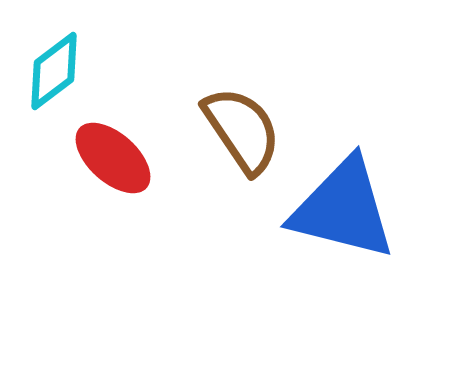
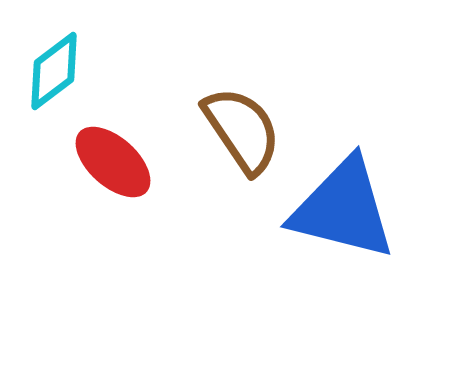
red ellipse: moved 4 px down
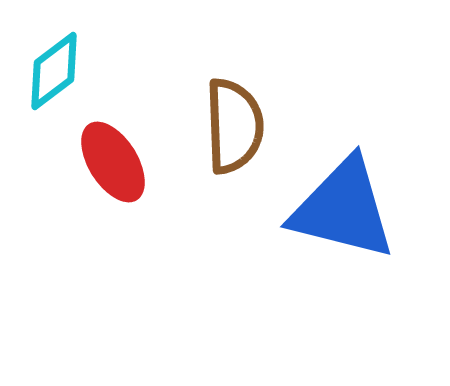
brown semicircle: moved 8 px left, 4 px up; rotated 32 degrees clockwise
red ellipse: rotated 16 degrees clockwise
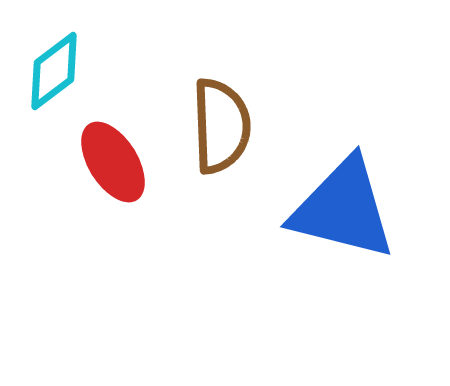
brown semicircle: moved 13 px left
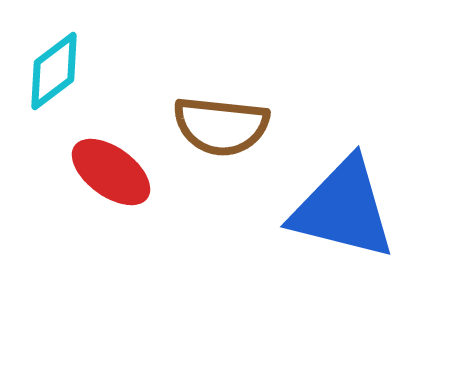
brown semicircle: rotated 98 degrees clockwise
red ellipse: moved 2 px left, 10 px down; rotated 22 degrees counterclockwise
